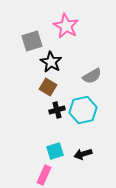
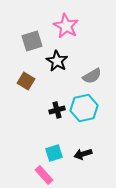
black star: moved 6 px right, 1 px up
brown square: moved 22 px left, 6 px up
cyan hexagon: moved 1 px right, 2 px up
cyan square: moved 1 px left, 2 px down
pink rectangle: rotated 66 degrees counterclockwise
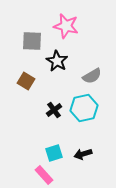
pink star: rotated 15 degrees counterclockwise
gray square: rotated 20 degrees clockwise
black cross: moved 3 px left; rotated 21 degrees counterclockwise
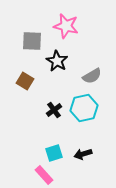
brown square: moved 1 px left
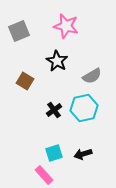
gray square: moved 13 px left, 10 px up; rotated 25 degrees counterclockwise
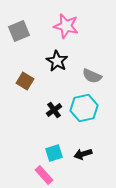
gray semicircle: rotated 54 degrees clockwise
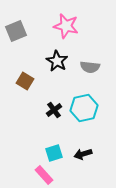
gray square: moved 3 px left
gray semicircle: moved 2 px left, 9 px up; rotated 18 degrees counterclockwise
